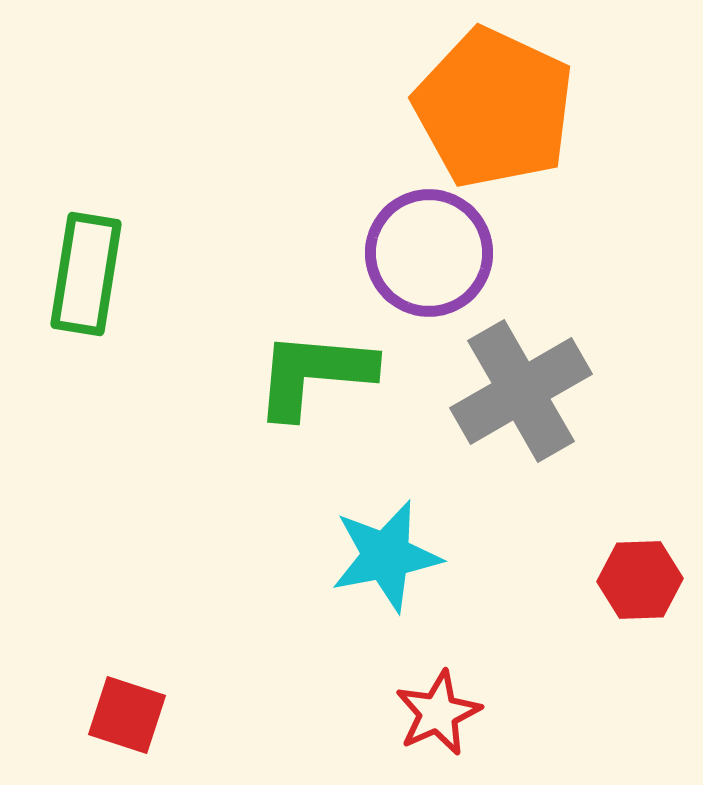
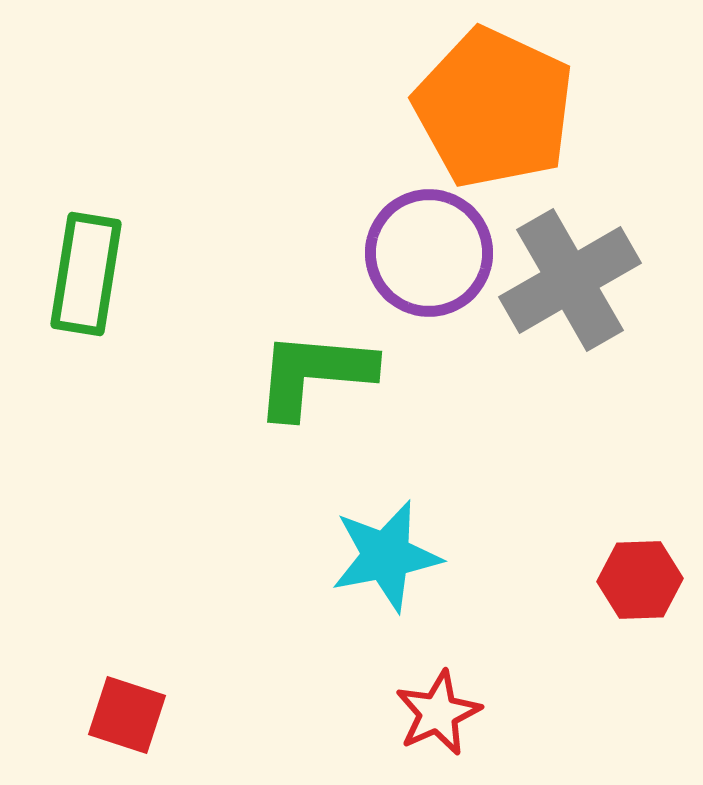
gray cross: moved 49 px right, 111 px up
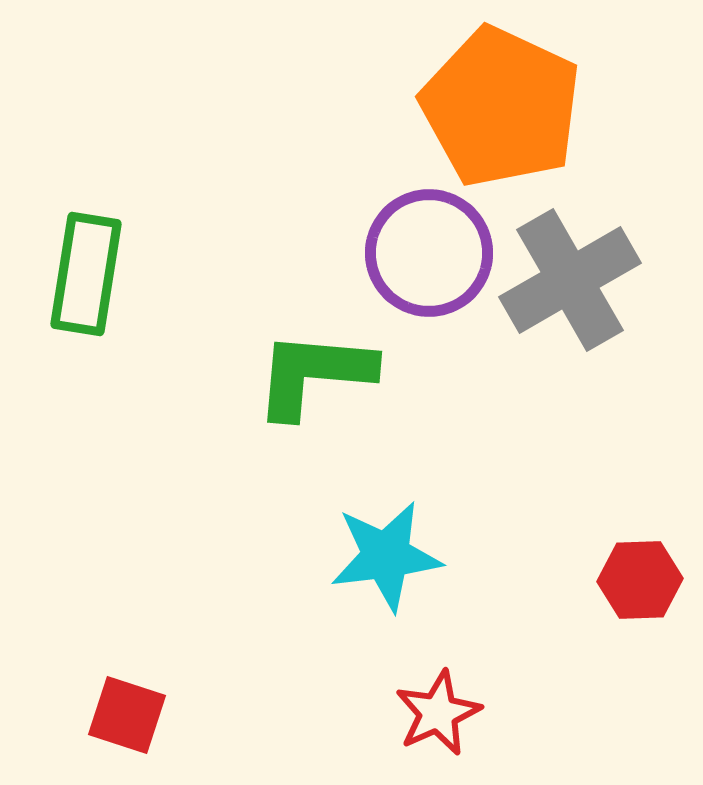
orange pentagon: moved 7 px right, 1 px up
cyan star: rotated 4 degrees clockwise
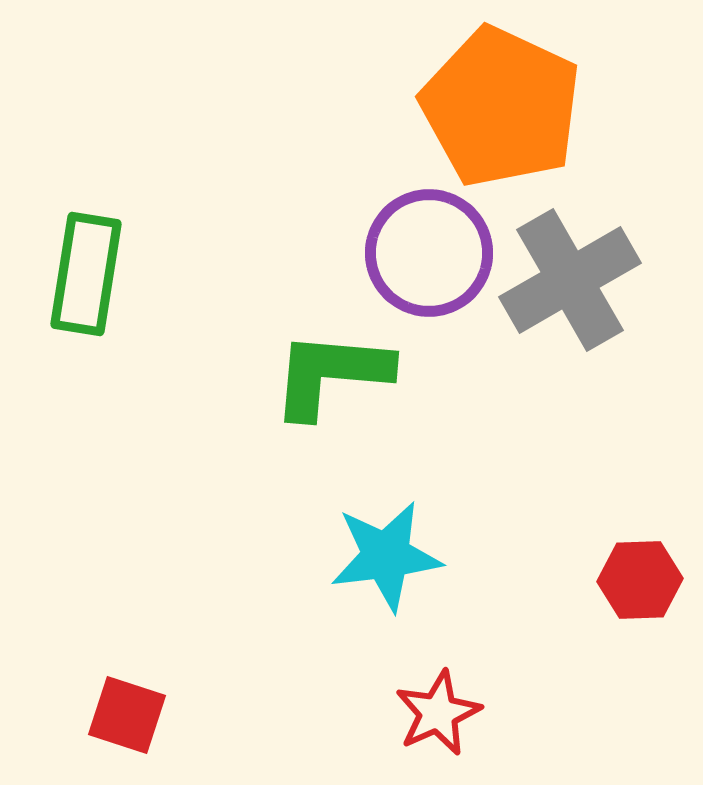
green L-shape: moved 17 px right
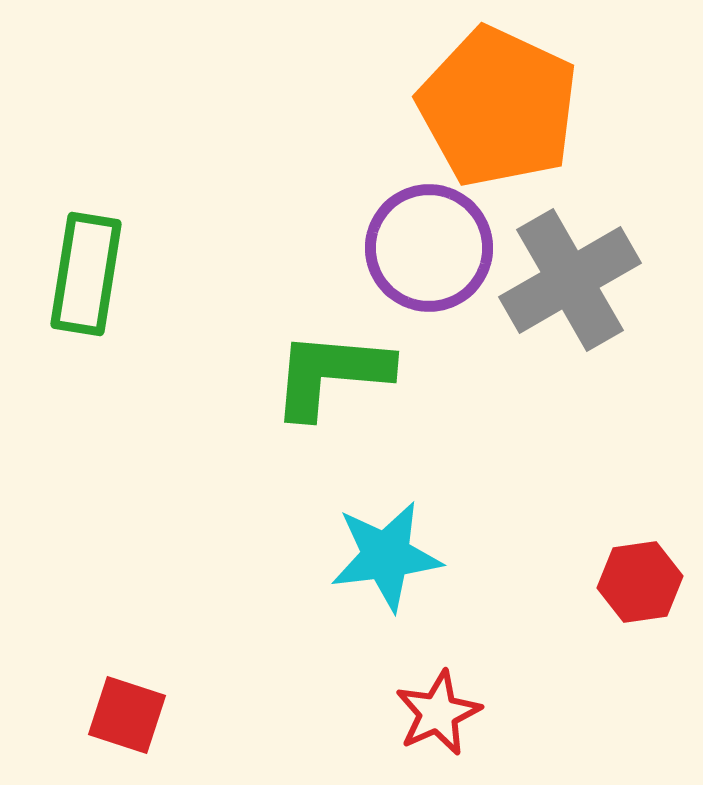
orange pentagon: moved 3 px left
purple circle: moved 5 px up
red hexagon: moved 2 px down; rotated 6 degrees counterclockwise
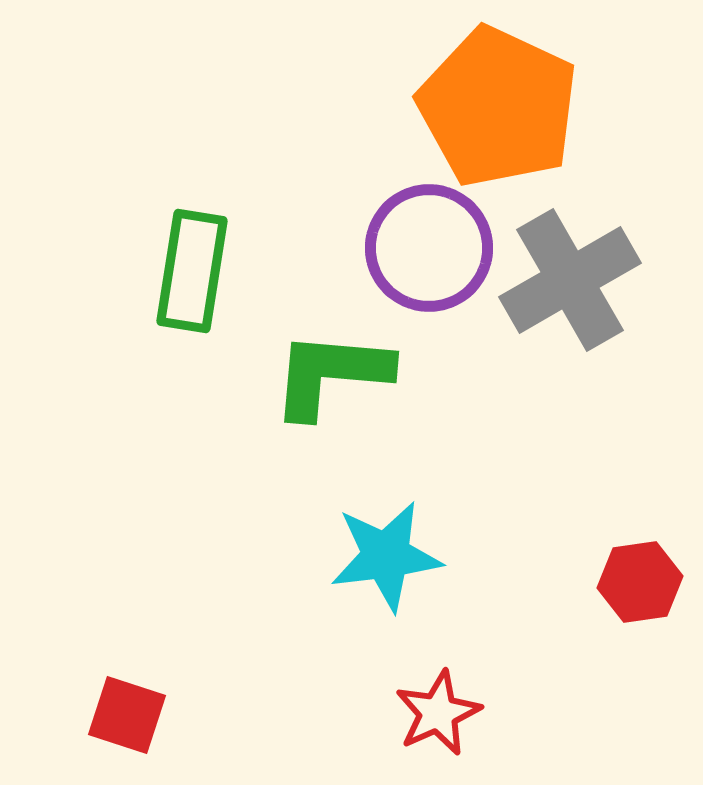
green rectangle: moved 106 px right, 3 px up
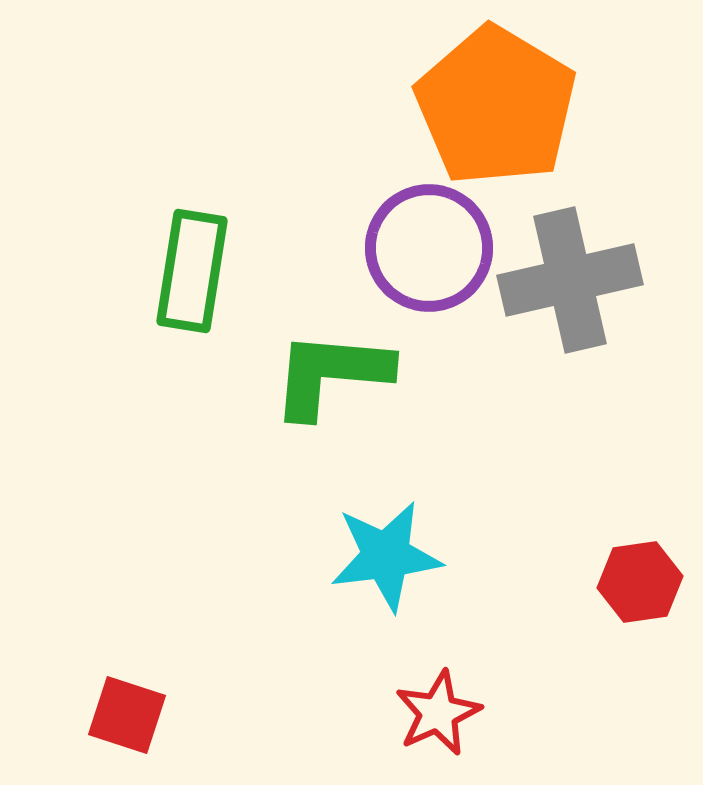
orange pentagon: moved 2 px left, 1 px up; rotated 6 degrees clockwise
gray cross: rotated 17 degrees clockwise
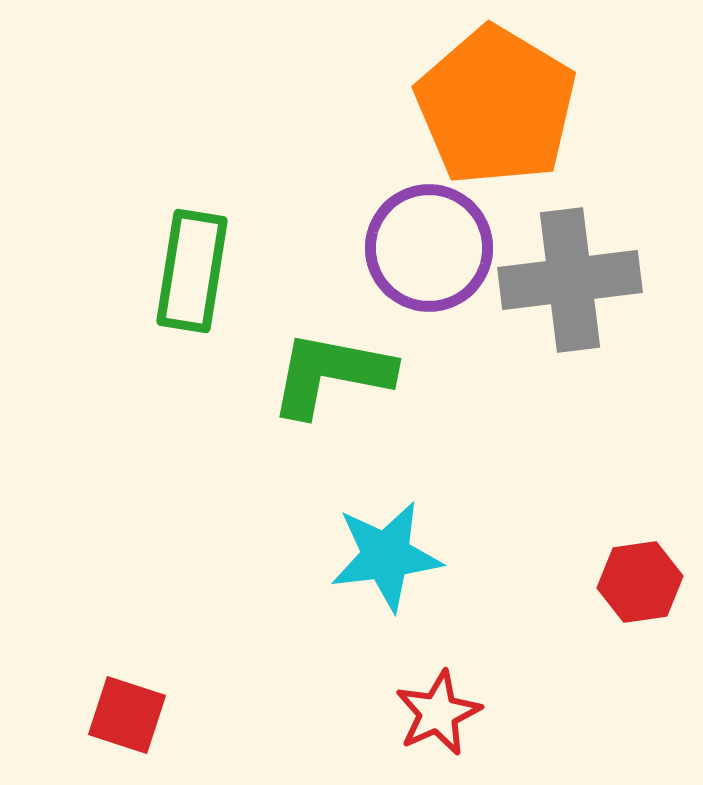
gray cross: rotated 6 degrees clockwise
green L-shape: rotated 6 degrees clockwise
